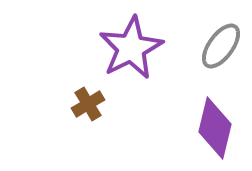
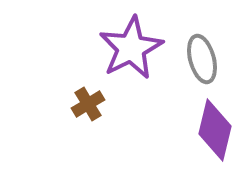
gray ellipse: moved 19 px left, 13 px down; rotated 51 degrees counterclockwise
purple diamond: moved 2 px down
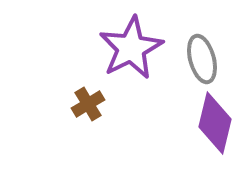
purple diamond: moved 7 px up
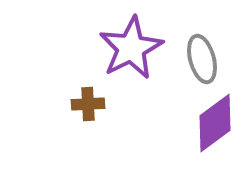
brown cross: rotated 28 degrees clockwise
purple diamond: rotated 40 degrees clockwise
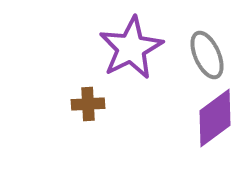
gray ellipse: moved 5 px right, 4 px up; rotated 9 degrees counterclockwise
purple diamond: moved 5 px up
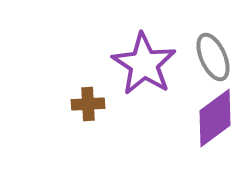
purple star: moved 13 px right, 16 px down; rotated 12 degrees counterclockwise
gray ellipse: moved 6 px right, 2 px down
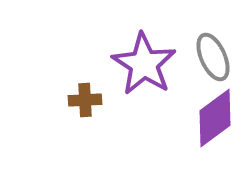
brown cross: moved 3 px left, 4 px up
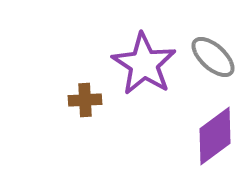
gray ellipse: rotated 24 degrees counterclockwise
purple diamond: moved 18 px down
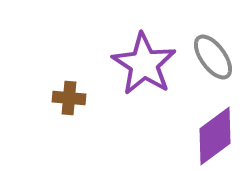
gray ellipse: rotated 12 degrees clockwise
brown cross: moved 16 px left, 2 px up; rotated 8 degrees clockwise
